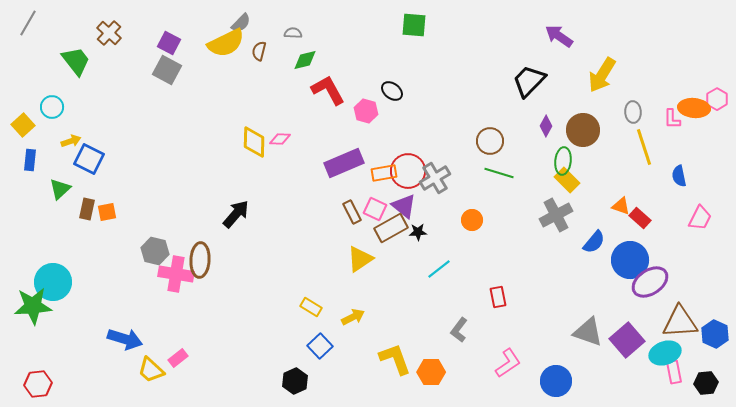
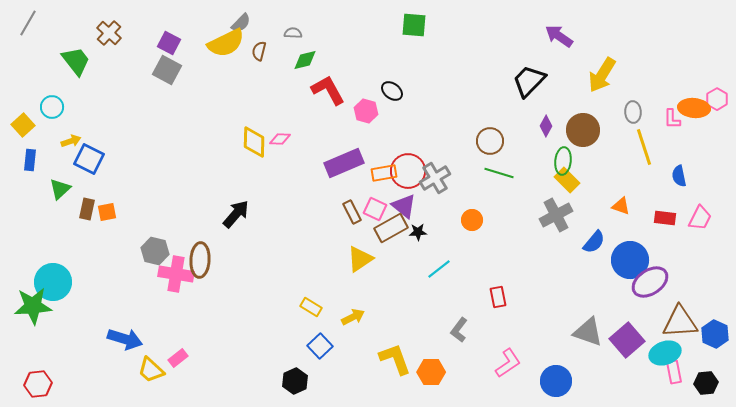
red rectangle at (640, 218): moved 25 px right; rotated 35 degrees counterclockwise
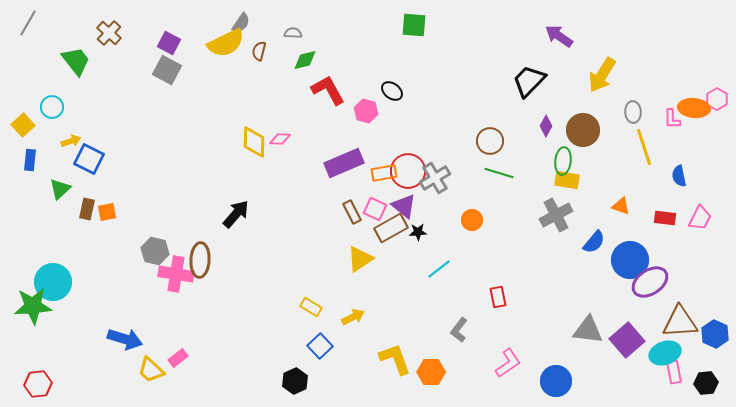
gray semicircle at (241, 23): rotated 10 degrees counterclockwise
yellow rectangle at (567, 180): rotated 35 degrees counterclockwise
gray triangle at (588, 332): moved 2 px up; rotated 12 degrees counterclockwise
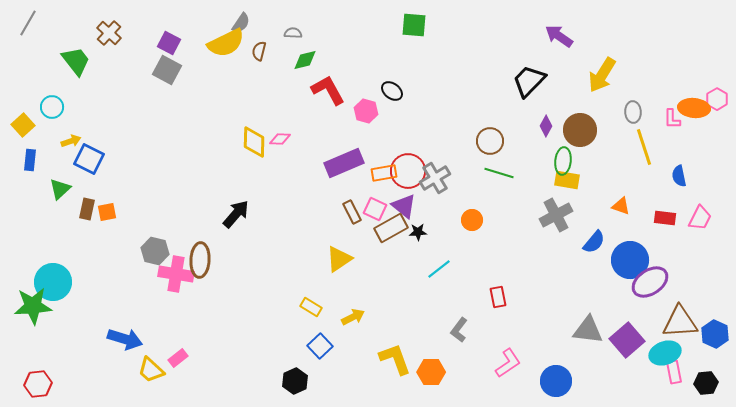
brown circle at (583, 130): moved 3 px left
yellow triangle at (360, 259): moved 21 px left
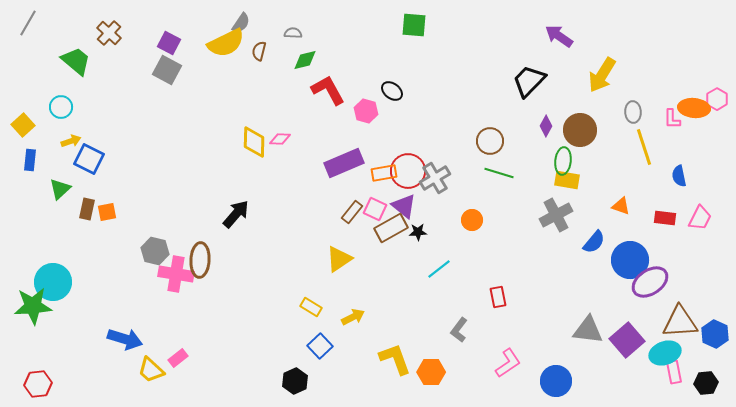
green trapezoid at (76, 61): rotated 12 degrees counterclockwise
cyan circle at (52, 107): moved 9 px right
brown rectangle at (352, 212): rotated 65 degrees clockwise
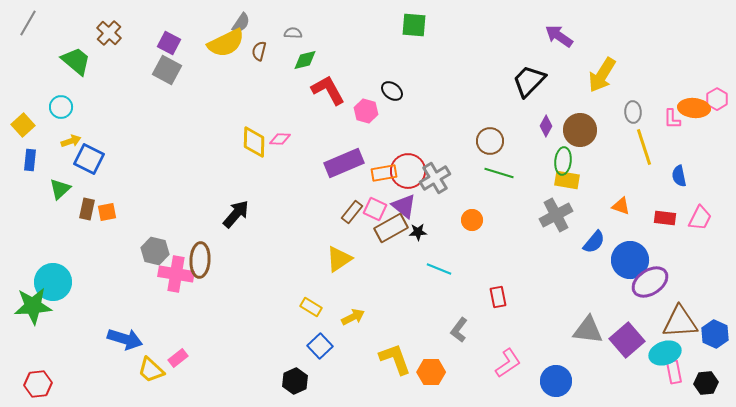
cyan line at (439, 269): rotated 60 degrees clockwise
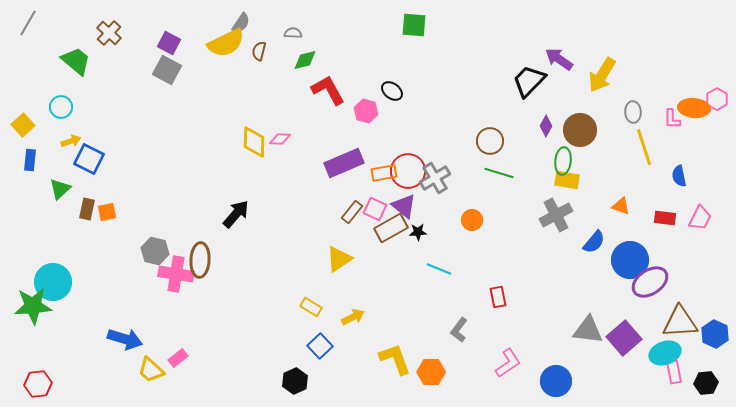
purple arrow at (559, 36): moved 23 px down
purple square at (627, 340): moved 3 px left, 2 px up
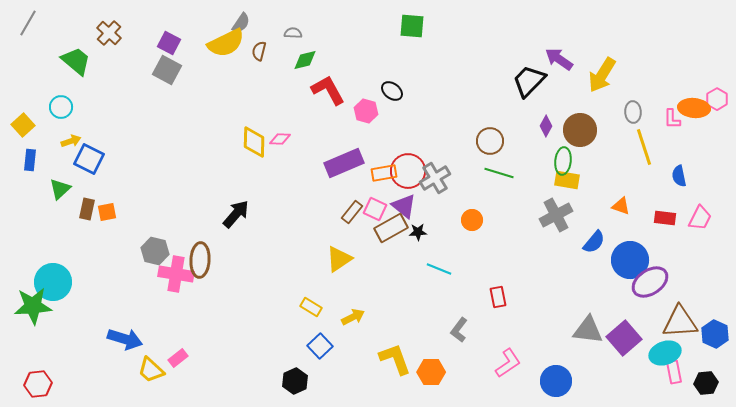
green square at (414, 25): moved 2 px left, 1 px down
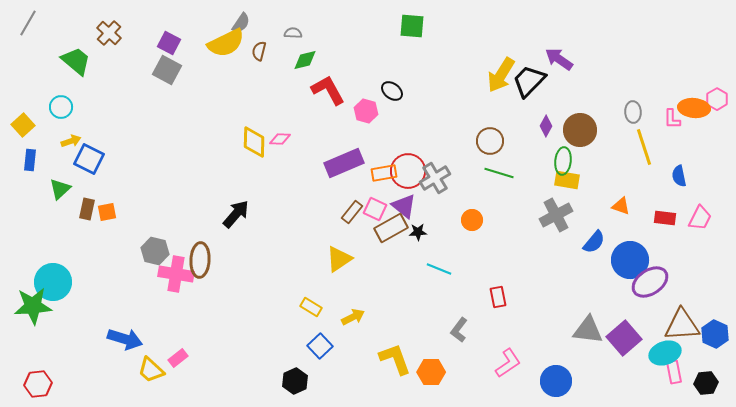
yellow arrow at (602, 75): moved 101 px left
brown triangle at (680, 322): moved 2 px right, 3 px down
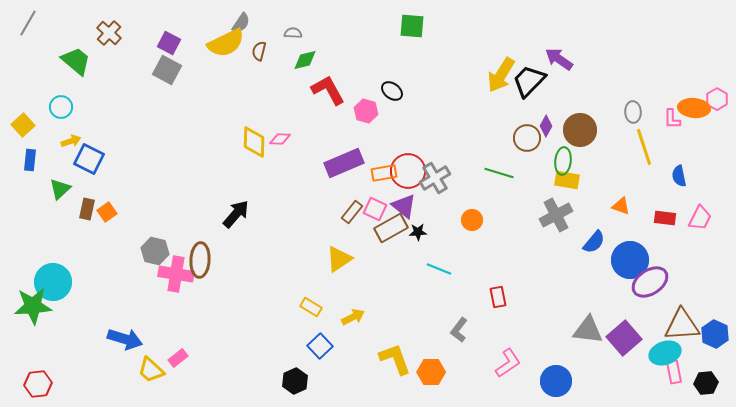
brown circle at (490, 141): moved 37 px right, 3 px up
orange square at (107, 212): rotated 24 degrees counterclockwise
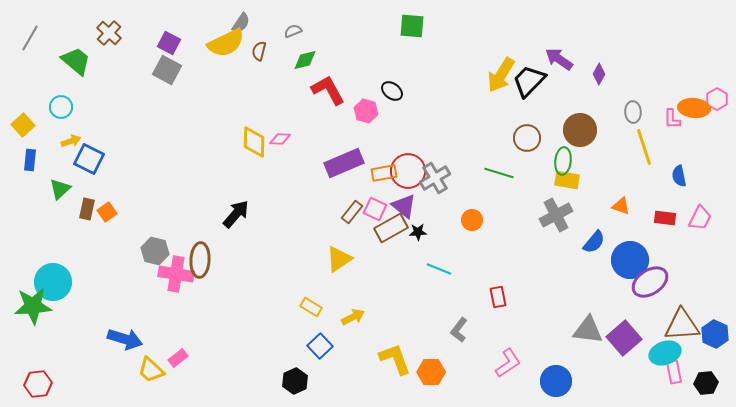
gray line at (28, 23): moved 2 px right, 15 px down
gray semicircle at (293, 33): moved 2 px up; rotated 24 degrees counterclockwise
purple diamond at (546, 126): moved 53 px right, 52 px up
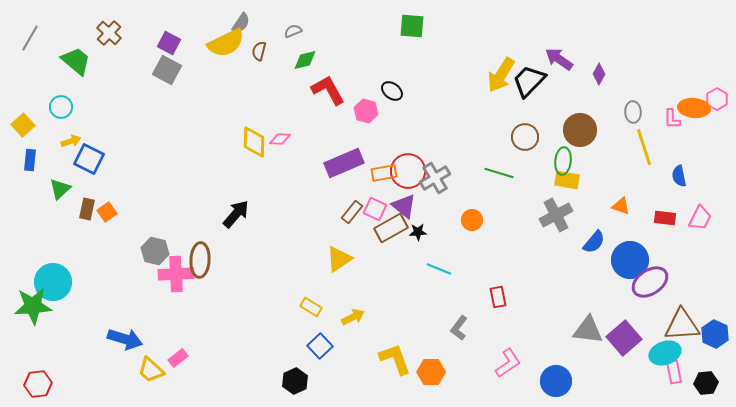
brown circle at (527, 138): moved 2 px left, 1 px up
pink cross at (176, 274): rotated 12 degrees counterclockwise
gray L-shape at (459, 330): moved 2 px up
